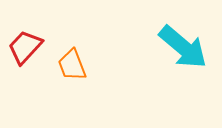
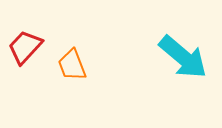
cyan arrow: moved 10 px down
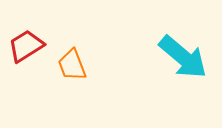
red trapezoid: moved 1 px right, 1 px up; rotated 15 degrees clockwise
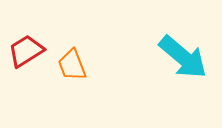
red trapezoid: moved 5 px down
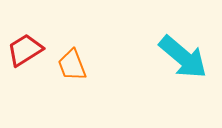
red trapezoid: moved 1 px left, 1 px up
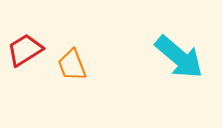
cyan arrow: moved 4 px left
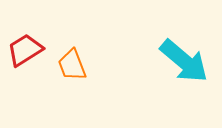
cyan arrow: moved 5 px right, 4 px down
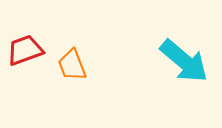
red trapezoid: rotated 12 degrees clockwise
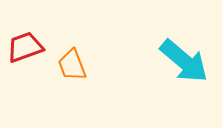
red trapezoid: moved 3 px up
